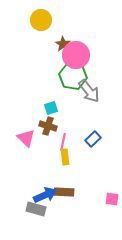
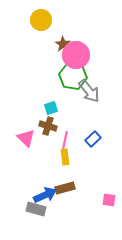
pink line: moved 2 px right, 2 px up
brown rectangle: moved 1 px right, 4 px up; rotated 18 degrees counterclockwise
pink square: moved 3 px left, 1 px down
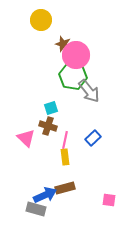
brown star: rotated 14 degrees counterclockwise
blue rectangle: moved 1 px up
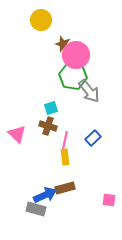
pink triangle: moved 9 px left, 4 px up
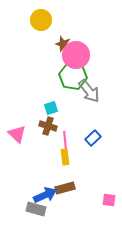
pink line: rotated 18 degrees counterclockwise
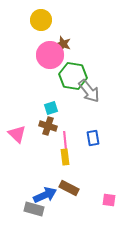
pink circle: moved 26 px left
blue rectangle: rotated 56 degrees counterclockwise
brown rectangle: moved 4 px right; rotated 42 degrees clockwise
gray rectangle: moved 2 px left
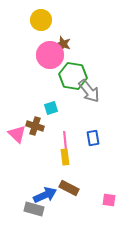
brown cross: moved 13 px left
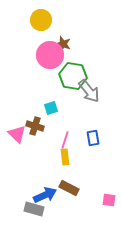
pink line: rotated 24 degrees clockwise
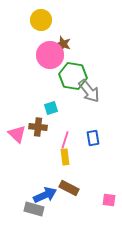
brown cross: moved 3 px right, 1 px down; rotated 12 degrees counterclockwise
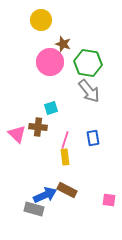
pink circle: moved 7 px down
green hexagon: moved 15 px right, 13 px up
brown rectangle: moved 2 px left, 2 px down
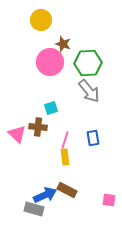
green hexagon: rotated 12 degrees counterclockwise
